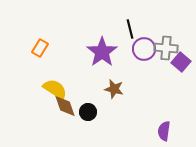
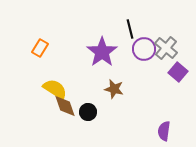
gray cross: rotated 35 degrees clockwise
purple square: moved 3 px left, 10 px down
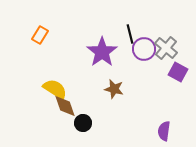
black line: moved 5 px down
orange rectangle: moved 13 px up
purple square: rotated 12 degrees counterclockwise
black circle: moved 5 px left, 11 px down
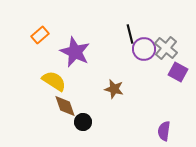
orange rectangle: rotated 18 degrees clockwise
purple star: moved 27 px left; rotated 12 degrees counterclockwise
yellow semicircle: moved 1 px left, 8 px up
black circle: moved 1 px up
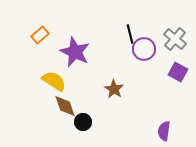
gray cross: moved 9 px right, 9 px up
brown star: rotated 18 degrees clockwise
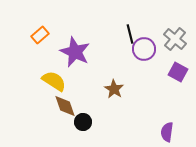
purple semicircle: moved 3 px right, 1 px down
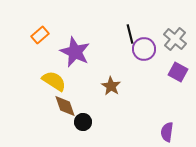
brown star: moved 3 px left, 3 px up
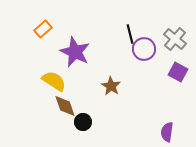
orange rectangle: moved 3 px right, 6 px up
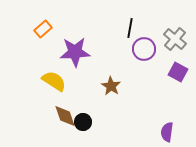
black line: moved 6 px up; rotated 24 degrees clockwise
purple star: rotated 28 degrees counterclockwise
brown diamond: moved 10 px down
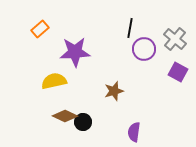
orange rectangle: moved 3 px left
yellow semicircle: rotated 45 degrees counterclockwise
brown star: moved 3 px right, 5 px down; rotated 24 degrees clockwise
brown diamond: rotated 45 degrees counterclockwise
purple semicircle: moved 33 px left
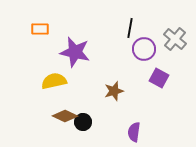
orange rectangle: rotated 42 degrees clockwise
purple star: rotated 16 degrees clockwise
purple square: moved 19 px left, 6 px down
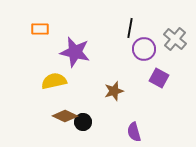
purple semicircle: rotated 24 degrees counterclockwise
